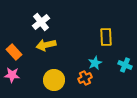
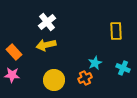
white cross: moved 6 px right
yellow rectangle: moved 10 px right, 6 px up
cyan cross: moved 2 px left, 3 px down
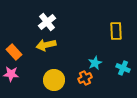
pink star: moved 1 px left, 1 px up
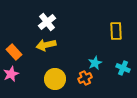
pink star: rotated 28 degrees counterclockwise
yellow circle: moved 1 px right, 1 px up
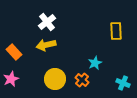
cyan cross: moved 15 px down
pink star: moved 5 px down
orange cross: moved 3 px left, 2 px down; rotated 24 degrees counterclockwise
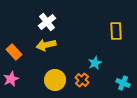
yellow circle: moved 1 px down
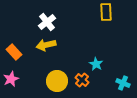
yellow rectangle: moved 10 px left, 19 px up
cyan star: moved 1 px right, 1 px down; rotated 16 degrees counterclockwise
yellow circle: moved 2 px right, 1 px down
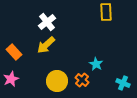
yellow arrow: rotated 30 degrees counterclockwise
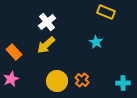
yellow rectangle: rotated 66 degrees counterclockwise
cyan star: moved 22 px up
cyan cross: rotated 24 degrees counterclockwise
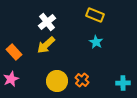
yellow rectangle: moved 11 px left, 3 px down
